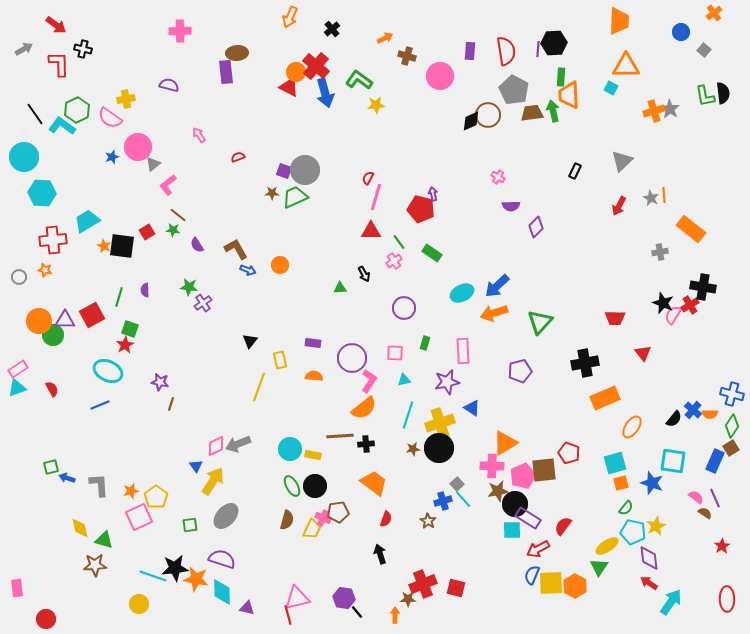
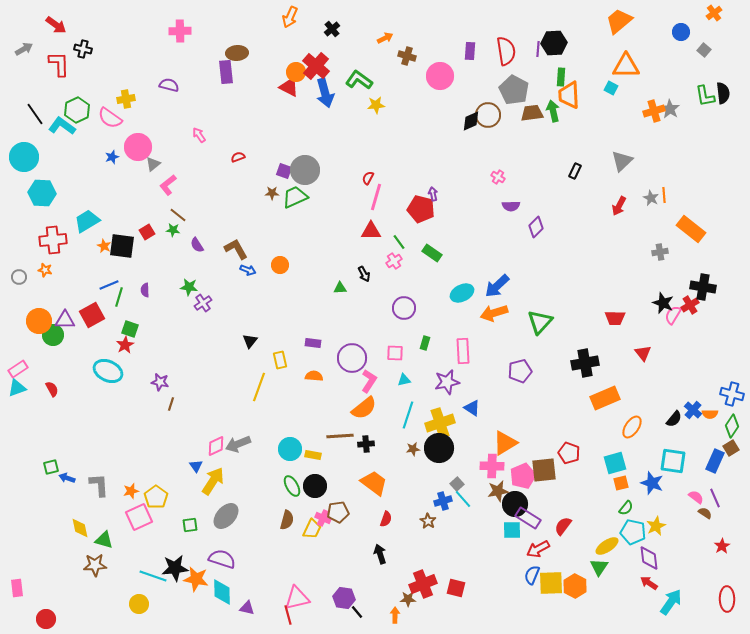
orange trapezoid at (619, 21): rotated 132 degrees counterclockwise
blue line at (100, 405): moved 9 px right, 120 px up
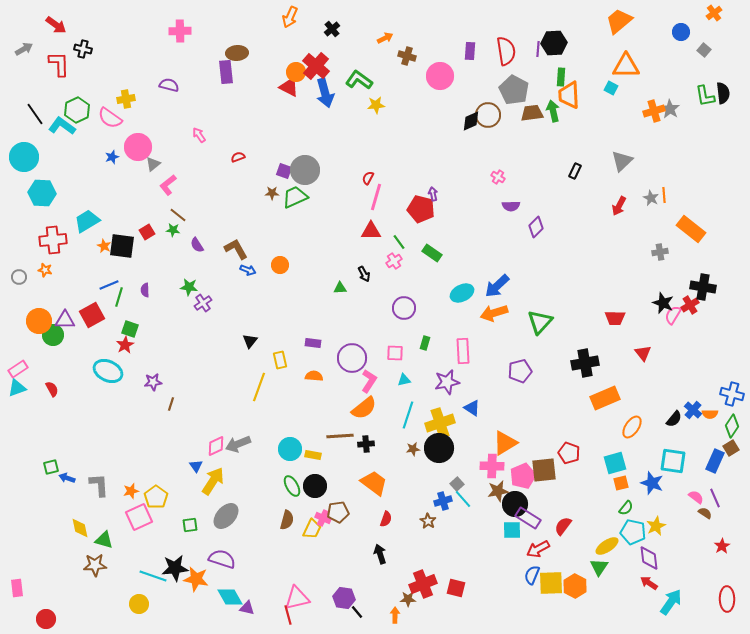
purple star at (160, 382): moved 7 px left; rotated 18 degrees counterclockwise
cyan diamond at (222, 592): moved 8 px right, 5 px down; rotated 28 degrees counterclockwise
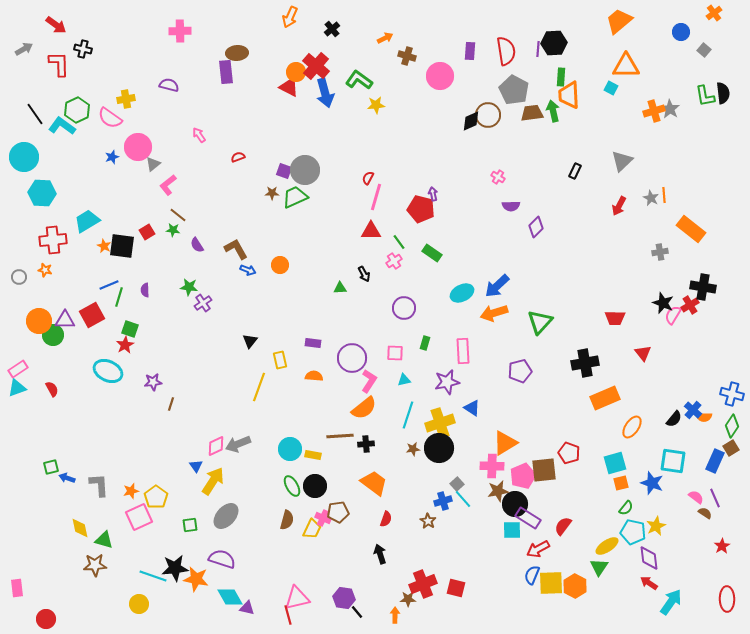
orange semicircle at (710, 414): moved 6 px left, 3 px down
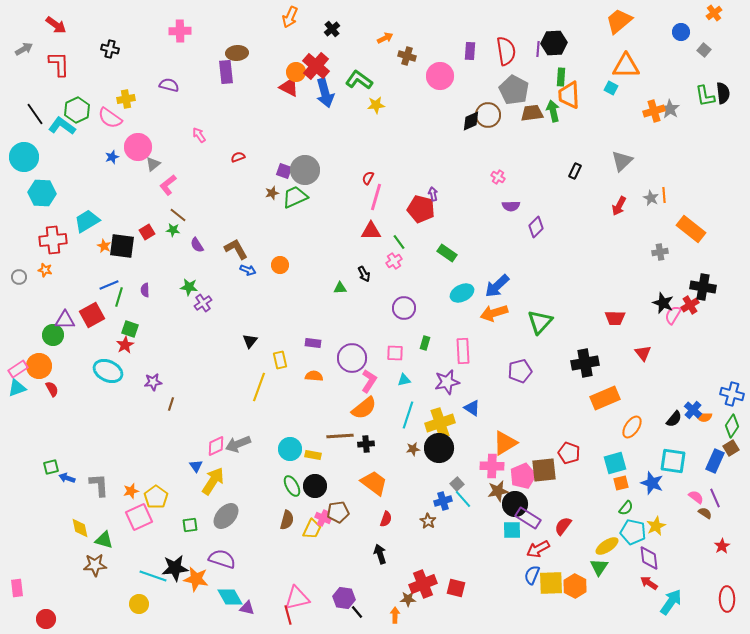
black cross at (83, 49): moved 27 px right
brown star at (272, 193): rotated 16 degrees counterclockwise
green rectangle at (432, 253): moved 15 px right
orange circle at (39, 321): moved 45 px down
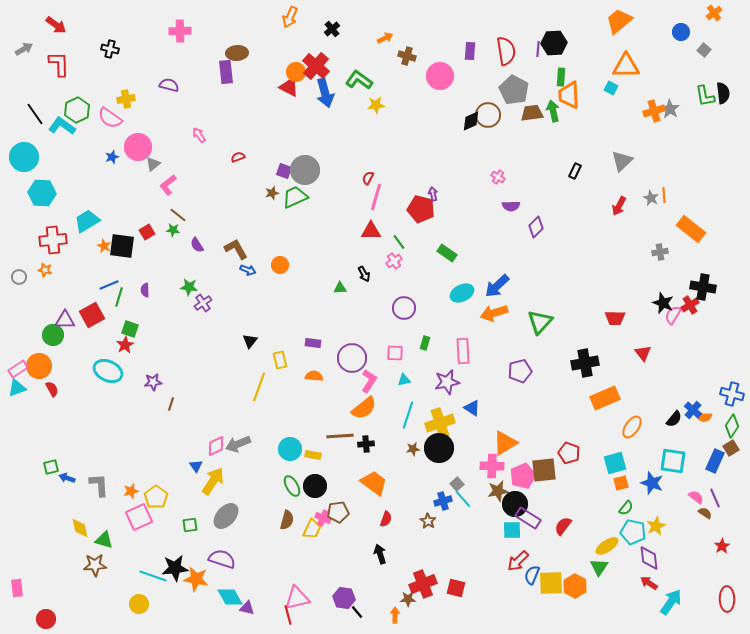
red arrow at (538, 549): moved 20 px left, 12 px down; rotated 15 degrees counterclockwise
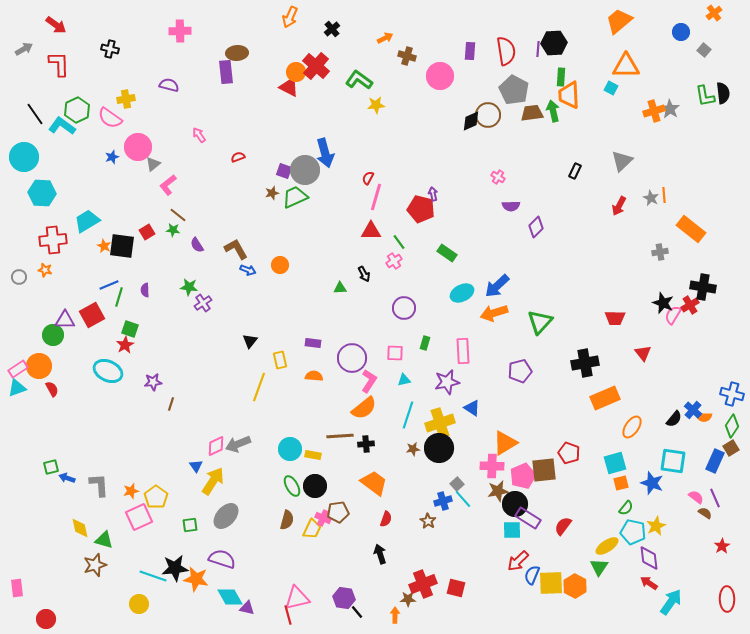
blue arrow at (325, 93): moved 60 px down
brown star at (95, 565): rotated 15 degrees counterclockwise
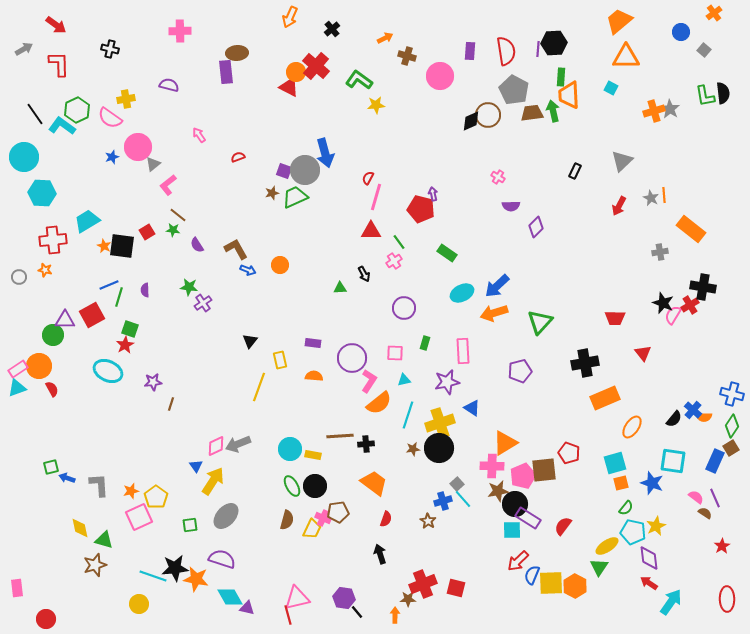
orange triangle at (626, 66): moved 9 px up
orange semicircle at (364, 408): moved 15 px right, 5 px up
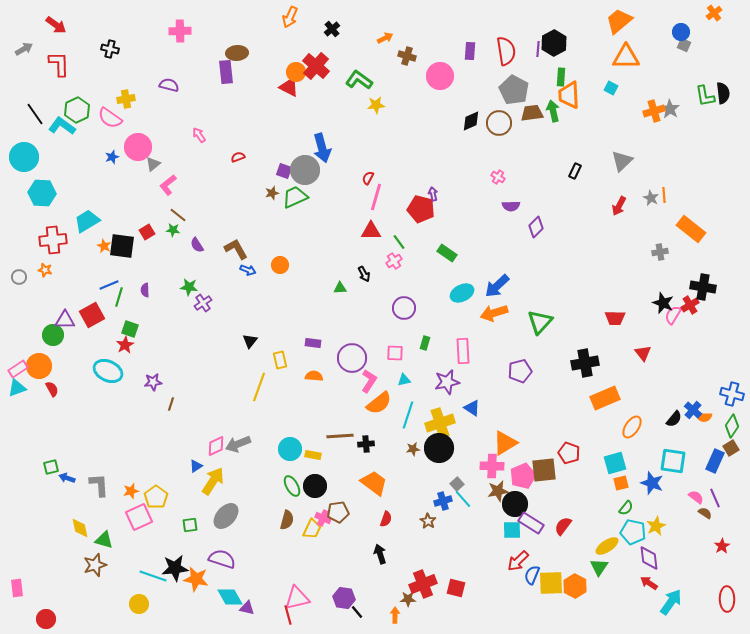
black hexagon at (554, 43): rotated 25 degrees counterclockwise
gray square at (704, 50): moved 20 px left, 5 px up; rotated 16 degrees counterclockwise
brown circle at (488, 115): moved 11 px right, 8 px down
blue arrow at (325, 153): moved 3 px left, 5 px up
blue triangle at (196, 466): rotated 32 degrees clockwise
purple rectangle at (528, 518): moved 3 px right, 5 px down
